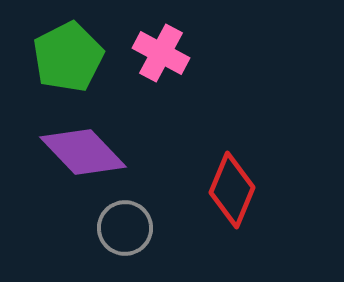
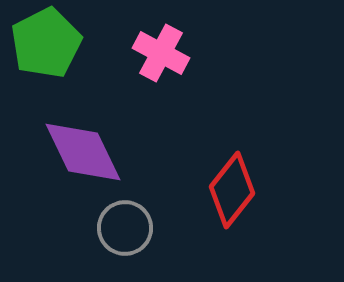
green pentagon: moved 22 px left, 14 px up
purple diamond: rotated 18 degrees clockwise
red diamond: rotated 16 degrees clockwise
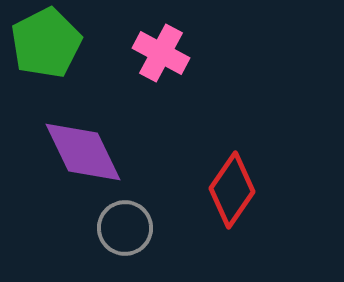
red diamond: rotated 4 degrees counterclockwise
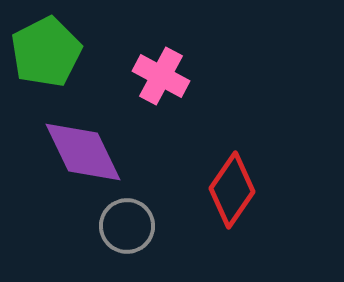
green pentagon: moved 9 px down
pink cross: moved 23 px down
gray circle: moved 2 px right, 2 px up
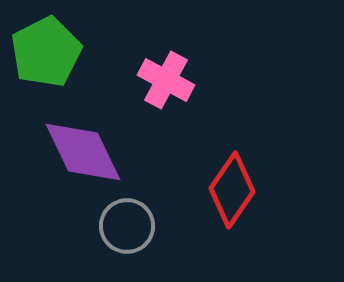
pink cross: moved 5 px right, 4 px down
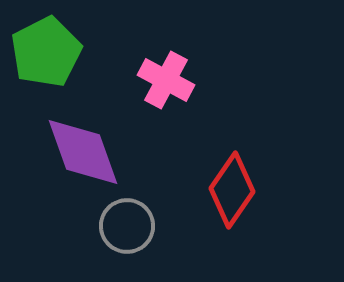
purple diamond: rotated 6 degrees clockwise
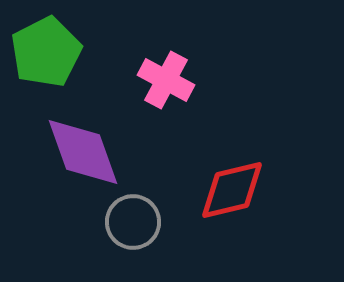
red diamond: rotated 42 degrees clockwise
gray circle: moved 6 px right, 4 px up
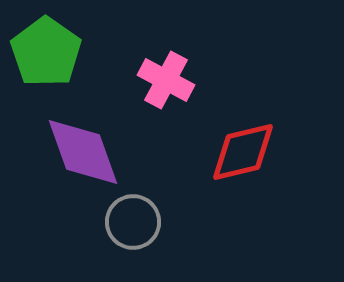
green pentagon: rotated 10 degrees counterclockwise
red diamond: moved 11 px right, 38 px up
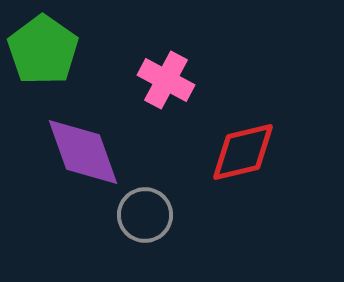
green pentagon: moved 3 px left, 2 px up
gray circle: moved 12 px right, 7 px up
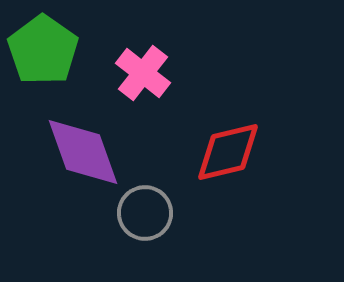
pink cross: moved 23 px left, 7 px up; rotated 10 degrees clockwise
red diamond: moved 15 px left
gray circle: moved 2 px up
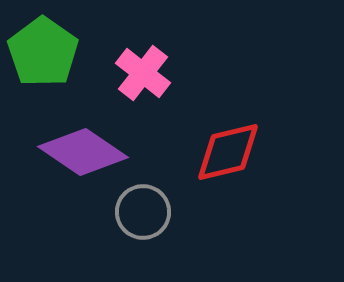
green pentagon: moved 2 px down
purple diamond: rotated 36 degrees counterclockwise
gray circle: moved 2 px left, 1 px up
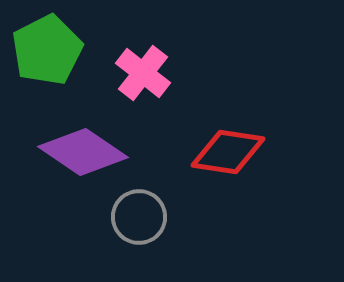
green pentagon: moved 4 px right, 2 px up; rotated 10 degrees clockwise
red diamond: rotated 22 degrees clockwise
gray circle: moved 4 px left, 5 px down
